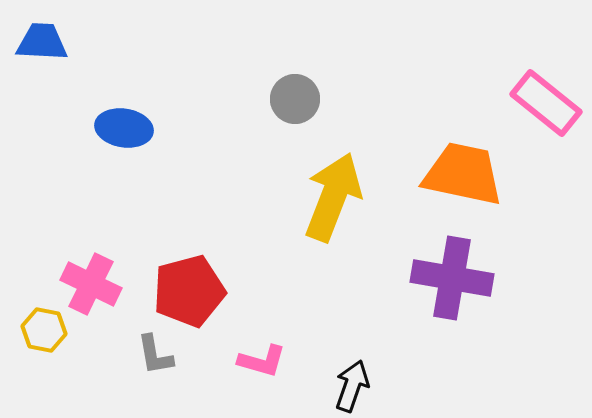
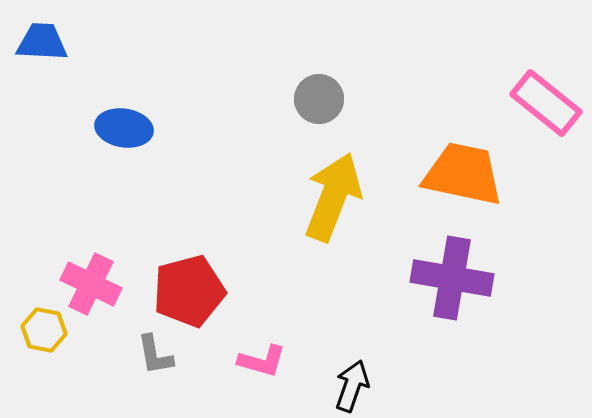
gray circle: moved 24 px right
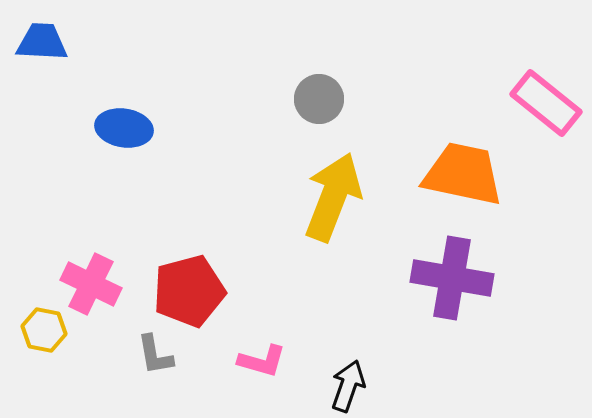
black arrow: moved 4 px left
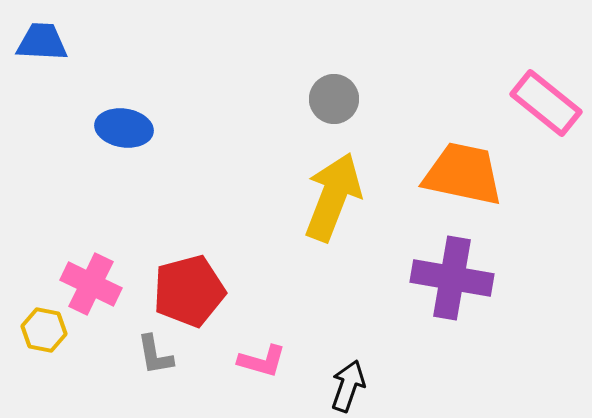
gray circle: moved 15 px right
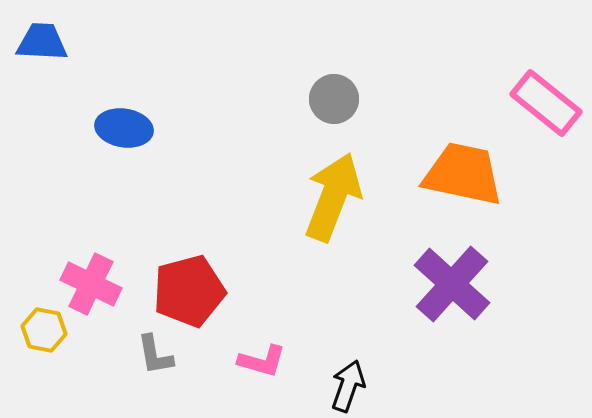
purple cross: moved 6 px down; rotated 32 degrees clockwise
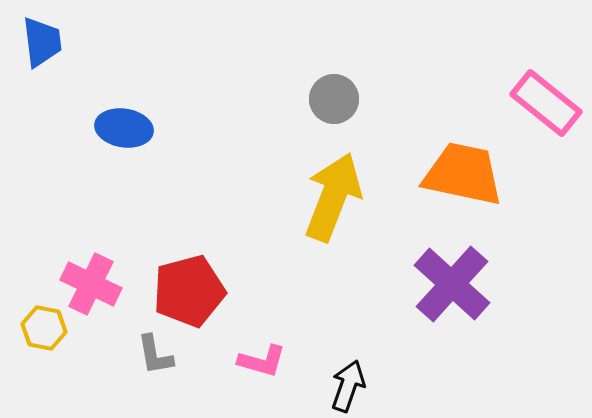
blue trapezoid: rotated 80 degrees clockwise
yellow hexagon: moved 2 px up
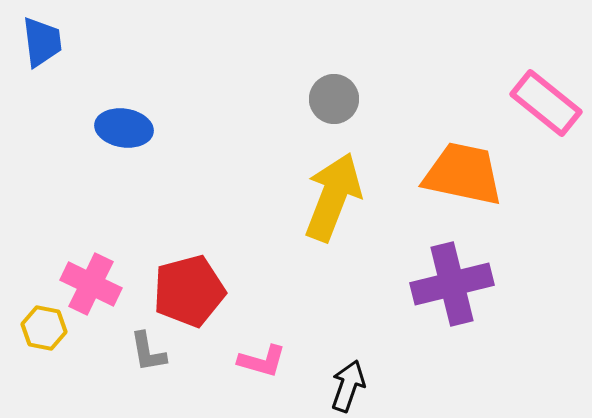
purple cross: rotated 34 degrees clockwise
gray L-shape: moved 7 px left, 3 px up
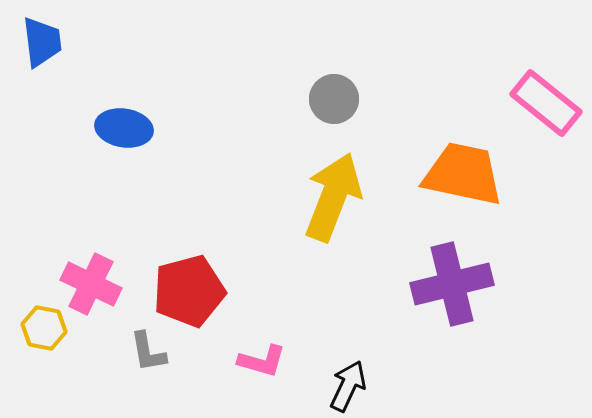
black arrow: rotated 6 degrees clockwise
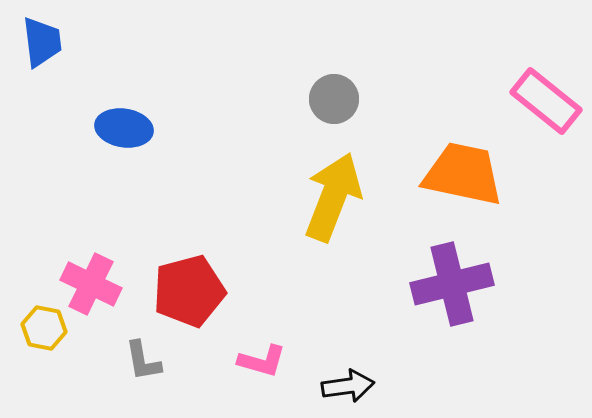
pink rectangle: moved 2 px up
gray L-shape: moved 5 px left, 9 px down
black arrow: rotated 57 degrees clockwise
